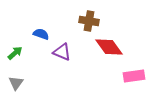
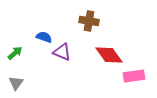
blue semicircle: moved 3 px right, 3 px down
red diamond: moved 8 px down
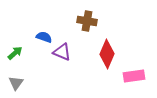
brown cross: moved 2 px left
red diamond: moved 2 px left, 1 px up; rotated 60 degrees clockwise
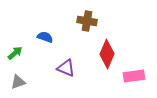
blue semicircle: moved 1 px right
purple triangle: moved 4 px right, 16 px down
gray triangle: moved 2 px right, 1 px up; rotated 35 degrees clockwise
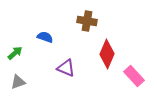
pink rectangle: rotated 55 degrees clockwise
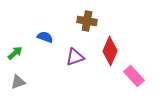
red diamond: moved 3 px right, 3 px up
purple triangle: moved 9 px right, 11 px up; rotated 42 degrees counterclockwise
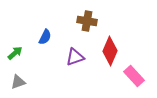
blue semicircle: rotated 98 degrees clockwise
